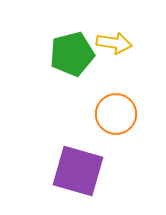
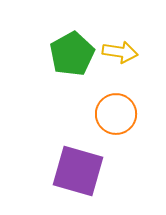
yellow arrow: moved 6 px right, 9 px down
green pentagon: rotated 15 degrees counterclockwise
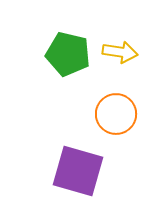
green pentagon: moved 4 px left; rotated 30 degrees counterclockwise
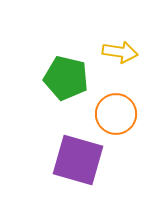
green pentagon: moved 2 px left, 24 px down
purple square: moved 11 px up
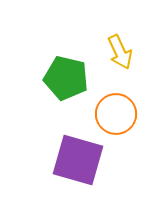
yellow arrow: rotated 56 degrees clockwise
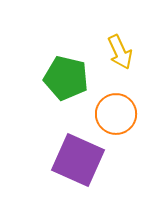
purple square: rotated 8 degrees clockwise
